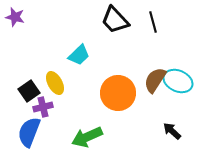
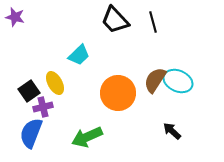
blue semicircle: moved 2 px right, 1 px down
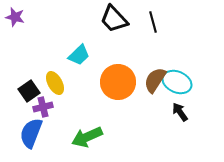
black trapezoid: moved 1 px left, 1 px up
cyan ellipse: moved 1 px left, 1 px down
orange circle: moved 11 px up
black arrow: moved 8 px right, 19 px up; rotated 12 degrees clockwise
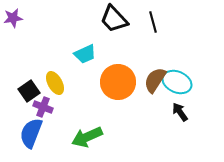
purple star: moved 2 px left, 1 px down; rotated 24 degrees counterclockwise
cyan trapezoid: moved 6 px right, 1 px up; rotated 20 degrees clockwise
purple cross: rotated 36 degrees clockwise
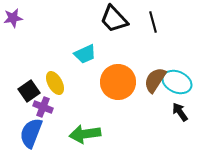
green arrow: moved 2 px left, 3 px up; rotated 16 degrees clockwise
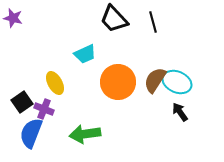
purple star: rotated 24 degrees clockwise
black square: moved 7 px left, 11 px down
purple cross: moved 1 px right, 2 px down
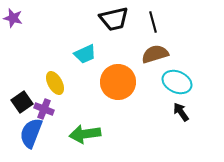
black trapezoid: rotated 60 degrees counterclockwise
brown semicircle: moved 26 px up; rotated 40 degrees clockwise
black arrow: moved 1 px right
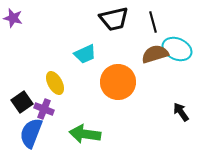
cyan ellipse: moved 33 px up
green arrow: rotated 16 degrees clockwise
